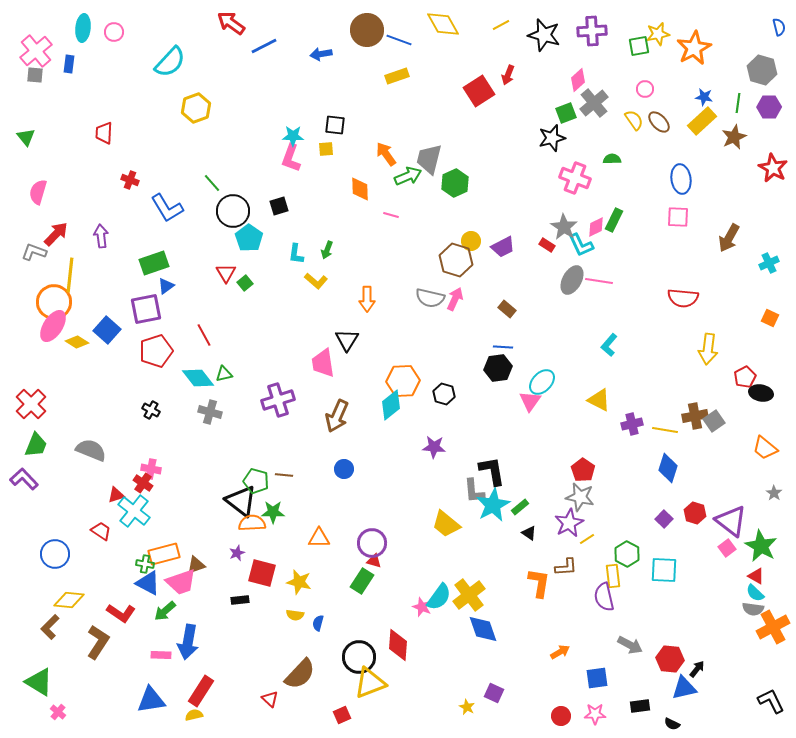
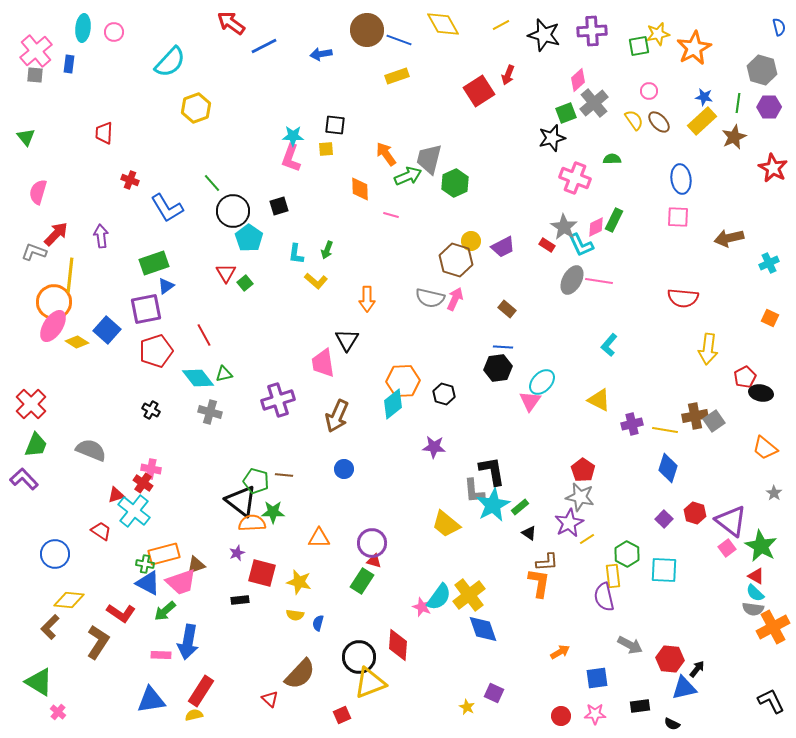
pink circle at (645, 89): moved 4 px right, 2 px down
brown arrow at (729, 238): rotated 48 degrees clockwise
cyan diamond at (391, 405): moved 2 px right, 1 px up
brown L-shape at (566, 567): moved 19 px left, 5 px up
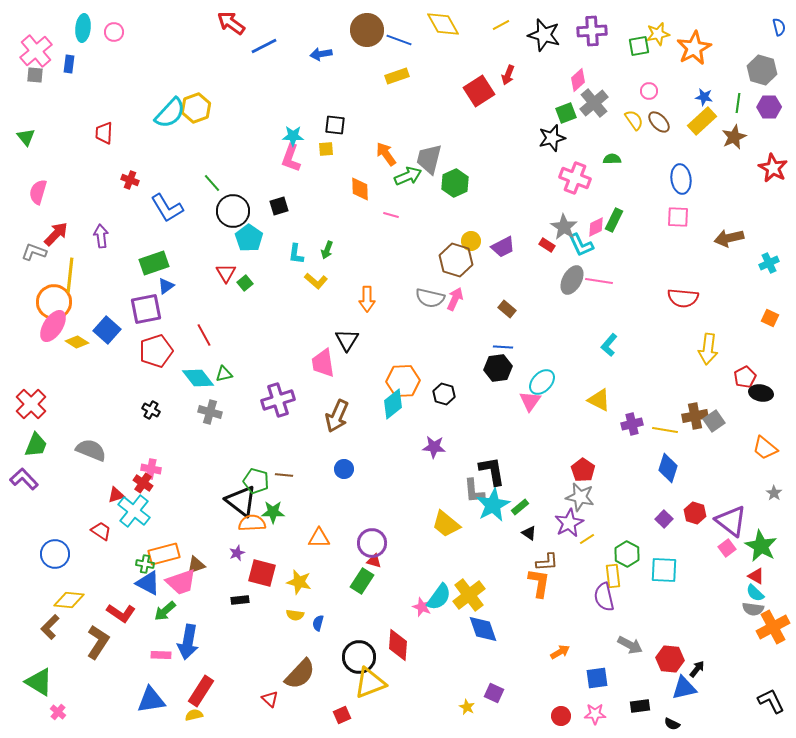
cyan semicircle at (170, 62): moved 51 px down
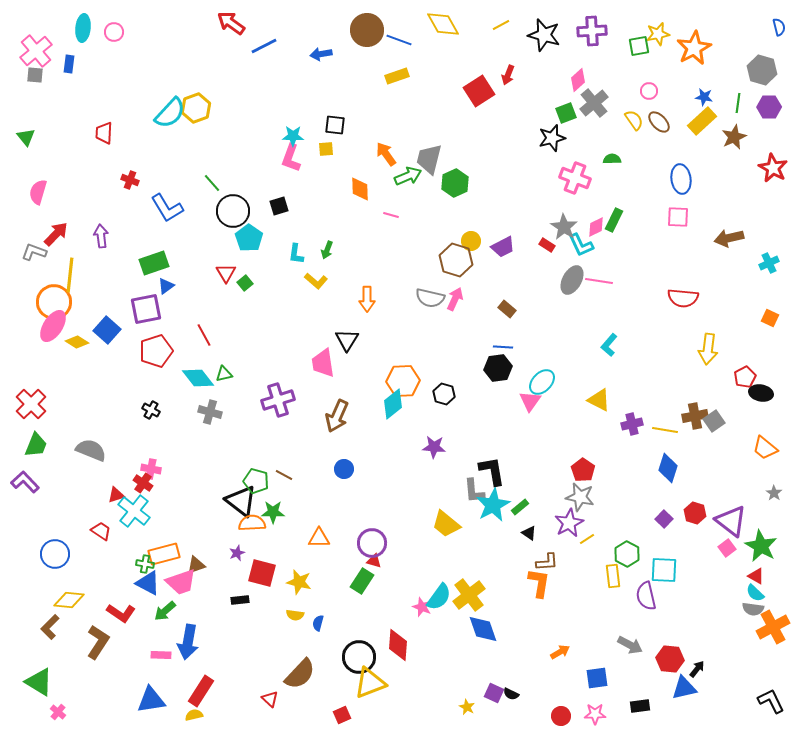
brown line at (284, 475): rotated 24 degrees clockwise
purple L-shape at (24, 479): moved 1 px right, 3 px down
purple semicircle at (604, 597): moved 42 px right, 1 px up
black semicircle at (672, 724): moved 161 px left, 30 px up
